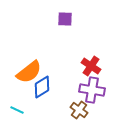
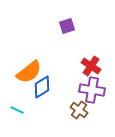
purple square: moved 2 px right, 7 px down; rotated 21 degrees counterclockwise
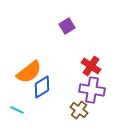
purple square: rotated 14 degrees counterclockwise
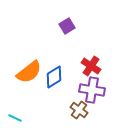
blue diamond: moved 12 px right, 10 px up
cyan line: moved 2 px left, 8 px down
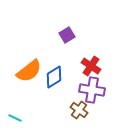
purple square: moved 9 px down
orange semicircle: moved 1 px up
